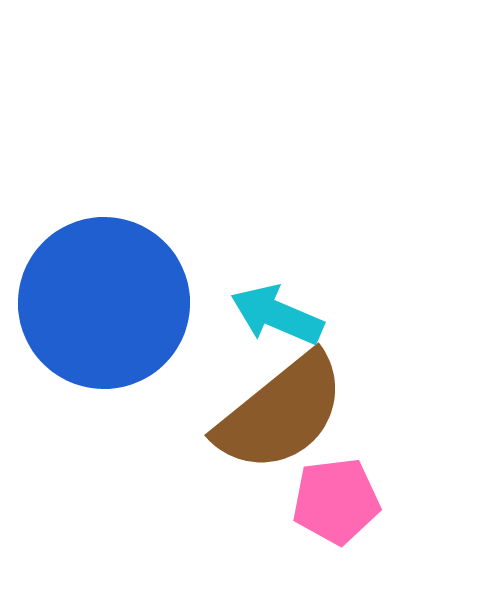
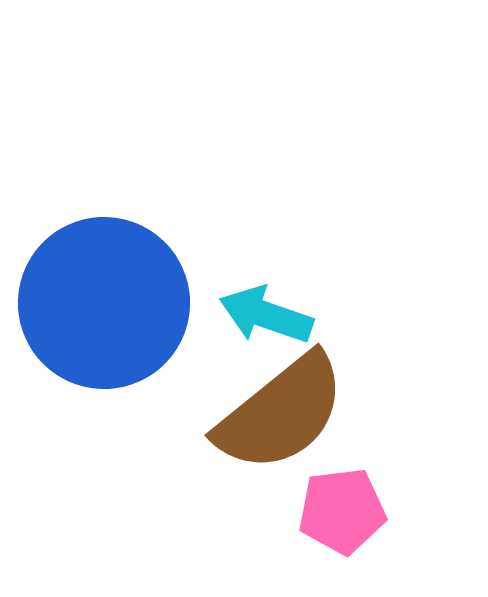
cyan arrow: moved 11 px left; rotated 4 degrees counterclockwise
pink pentagon: moved 6 px right, 10 px down
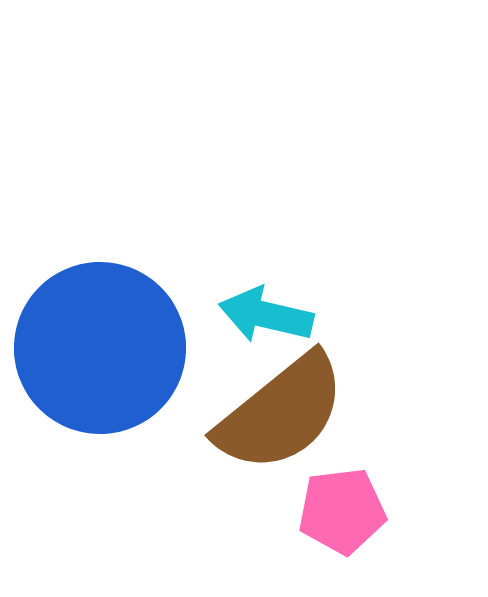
blue circle: moved 4 px left, 45 px down
cyan arrow: rotated 6 degrees counterclockwise
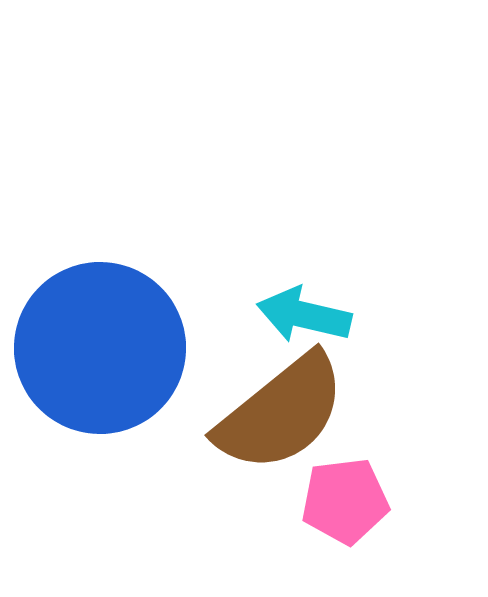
cyan arrow: moved 38 px right
pink pentagon: moved 3 px right, 10 px up
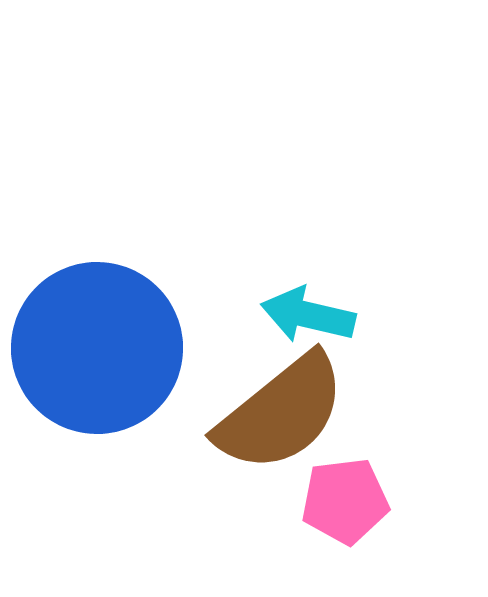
cyan arrow: moved 4 px right
blue circle: moved 3 px left
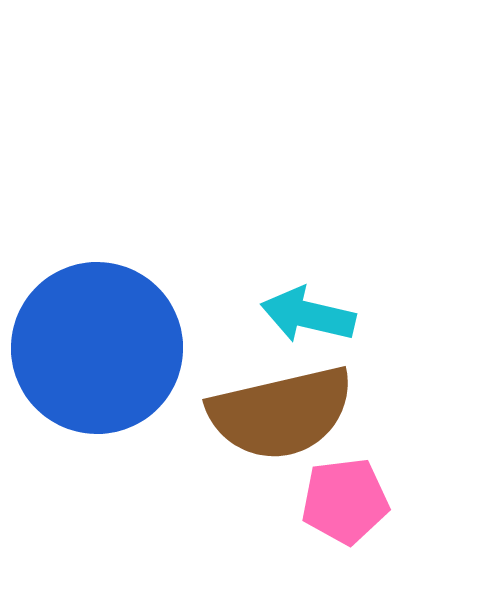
brown semicircle: rotated 26 degrees clockwise
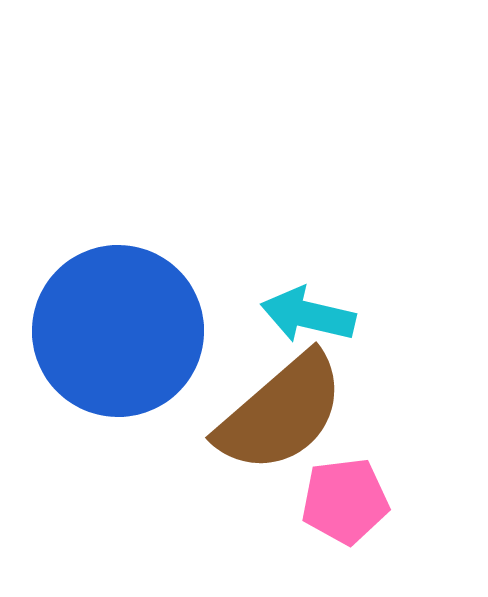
blue circle: moved 21 px right, 17 px up
brown semicircle: rotated 28 degrees counterclockwise
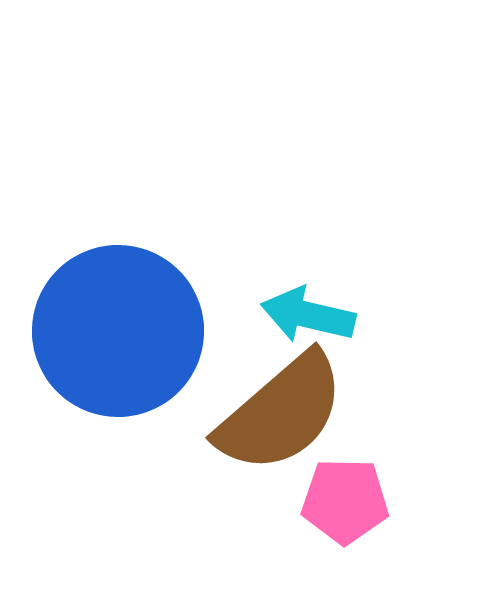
pink pentagon: rotated 8 degrees clockwise
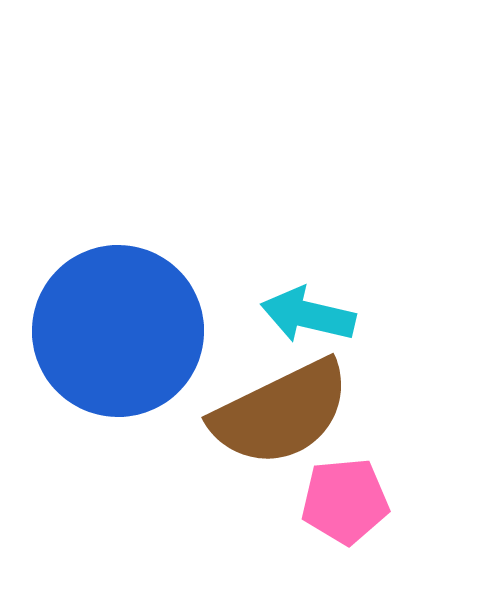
brown semicircle: rotated 15 degrees clockwise
pink pentagon: rotated 6 degrees counterclockwise
